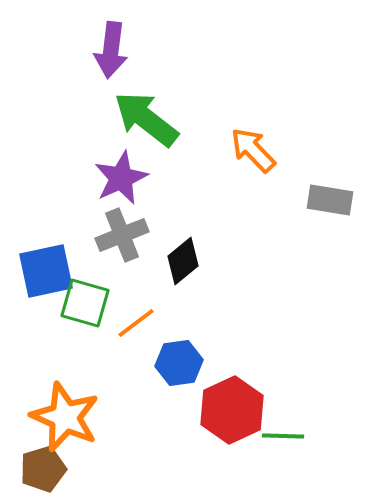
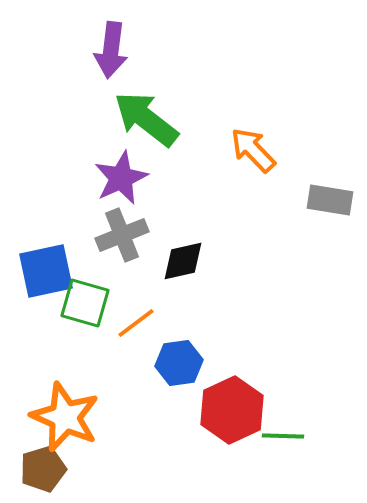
black diamond: rotated 27 degrees clockwise
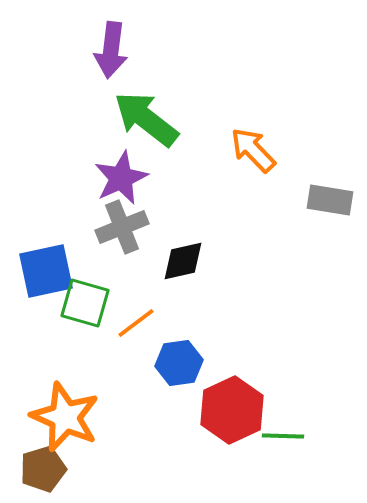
gray cross: moved 8 px up
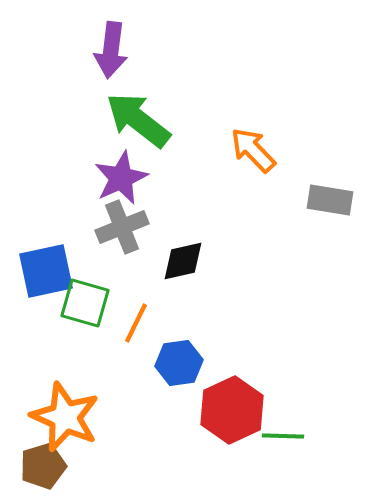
green arrow: moved 8 px left, 1 px down
orange line: rotated 27 degrees counterclockwise
brown pentagon: moved 3 px up
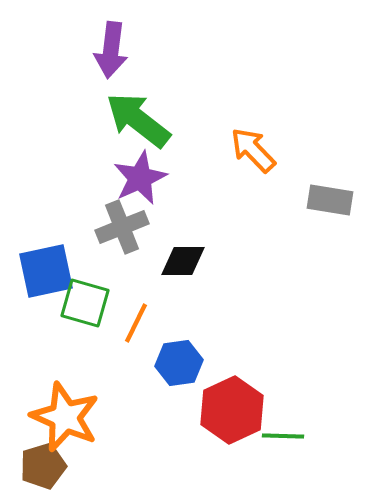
purple star: moved 19 px right
black diamond: rotated 12 degrees clockwise
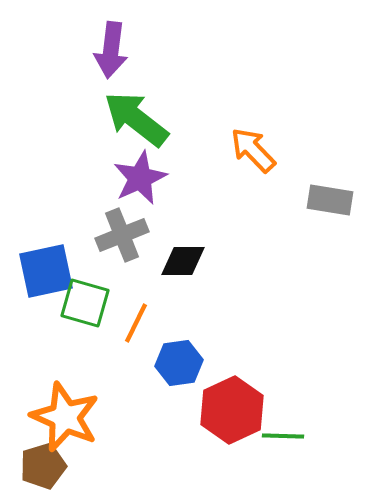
green arrow: moved 2 px left, 1 px up
gray cross: moved 8 px down
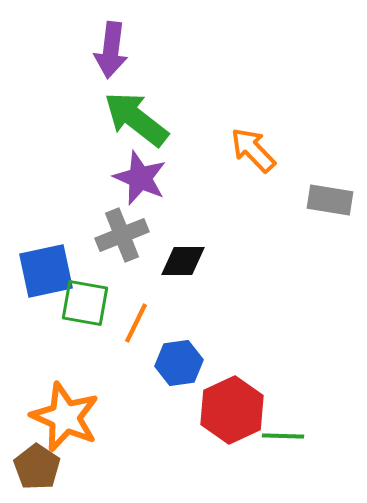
purple star: rotated 24 degrees counterclockwise
green square: rotated 6 degrees counterclockwise
brown pentagon: moved 6 px left, 1 px down; rotated 21 degrees counterclockwise
